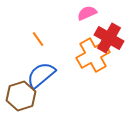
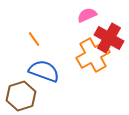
pink semicircle: moved 2 px down
orange line: moved 4 px left
blue semicircle: moved 3 px right, 4 px up; rotated 60 degrees clockwise
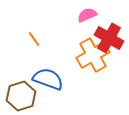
blue semicircle: moved 4 px right, 8 px down
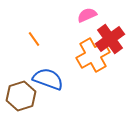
red cross: moved 1 px right, 1 px down; rotated 24 degrees clockwise
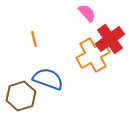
pink semicircle: moved 2 px up; rotated 72 degrees clockwise
orange line: rotated 21 degrees clockwise
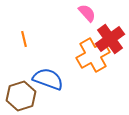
orange line: moved 10 px left
